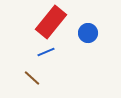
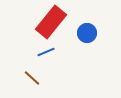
blue circle: moved 1 px left
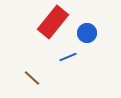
red rectangle: moved 2 px right
blue line: moved 22 px right, 5 px down
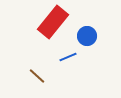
blue circle: moved 3 px down
brown line: moved 5 px right, 2 px up
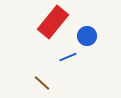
brown line: moved 5 px right, 7 px down
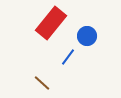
red rectangle: moved 2 px left, 1 px down
blue line: rotated 30 degrees counterclockwise
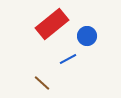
red rectangle: moved 1 px right, 1 px down; rotated 12 degrees clockwise
blue line: moved 2 px down; rotated 24 degrees clockwise
